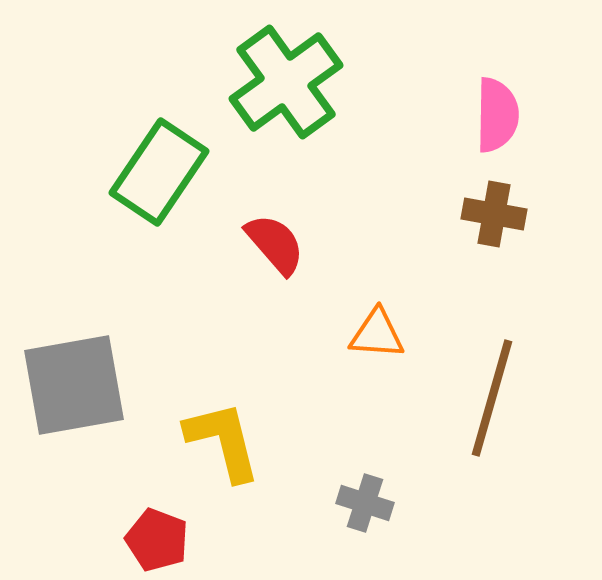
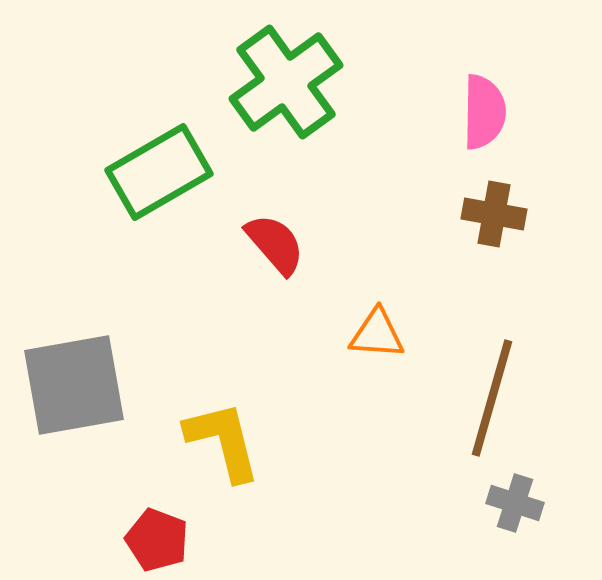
pink semicircle: moved 13 px left, 3 px up
green rectangle: rotated 26 degrees clockwise
gray cross: moved 150 px right
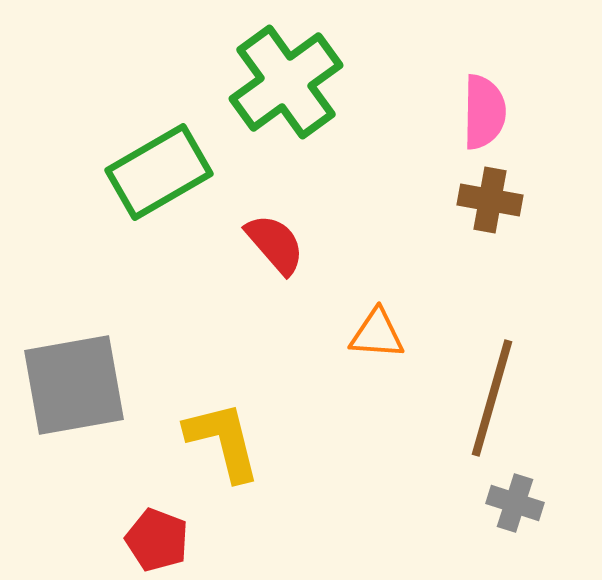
brown cross: moved 4 px left, 14 px up
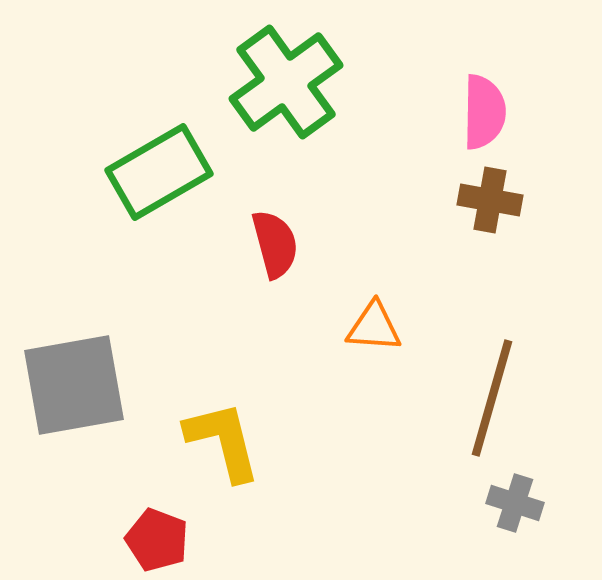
red semicircle: rotated 26 degrees clockwise
orange triangle: moved 3 px left, 7 px up
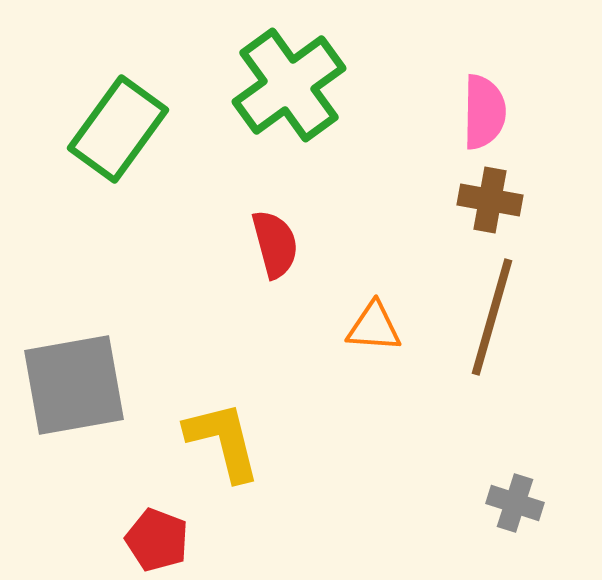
green cross: moved 3 px right, 3 px down
green rectangle: moved 41 px left, 43 px up; rotated 24 degrees counterclockwise
brown line: moved 81 px up
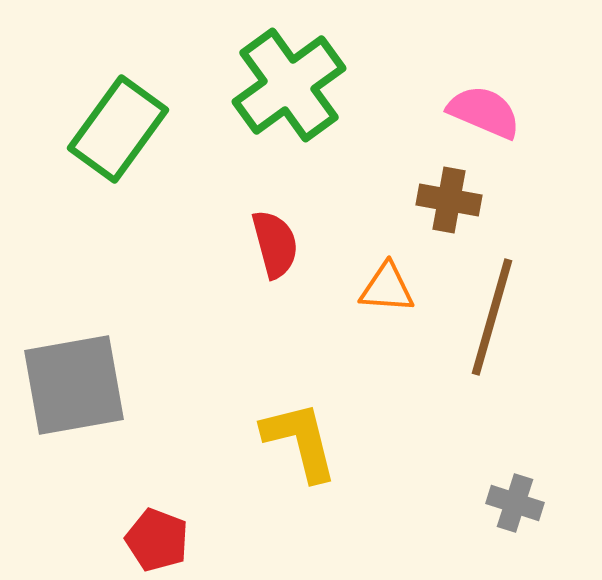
pink semicircle: rotated 68 degrees counterclockwise
brown cross: moved 41 px left
orange triangle: moved 13 px right, 39 px up
yellow L-shape: moved 77 px right
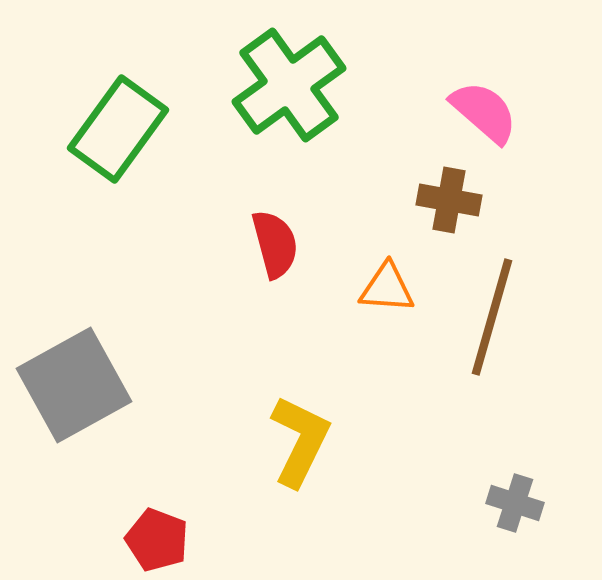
pink semicircle: rotated 18 degrees clockwise
gray square: rotated 19 degrees counterclockwise
yellow L-shape: rotated 40 degrees clockwise
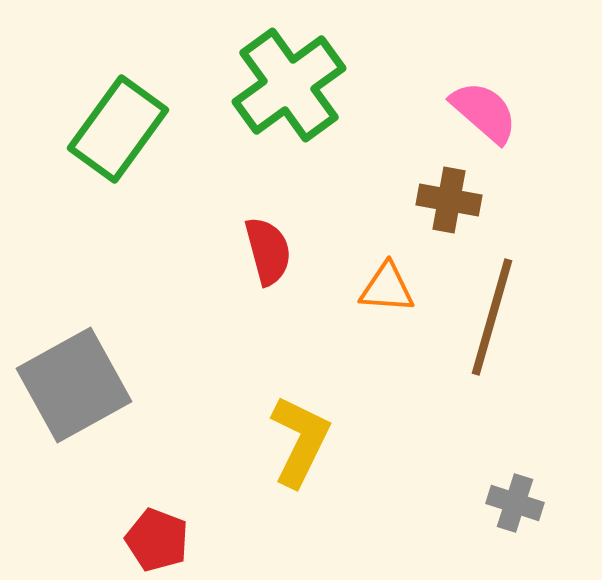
red semicircle: moved 7 px left, 7 px down
